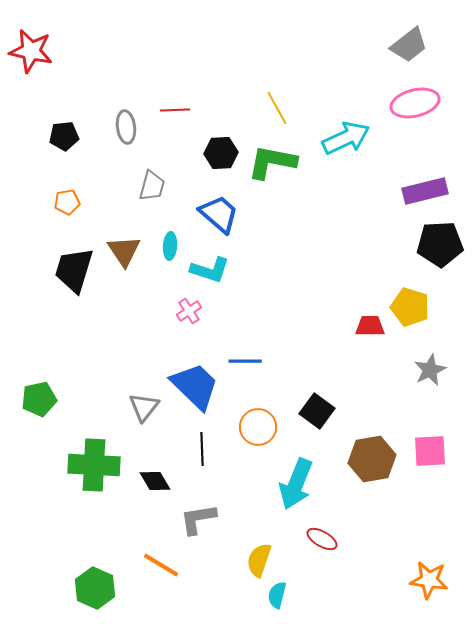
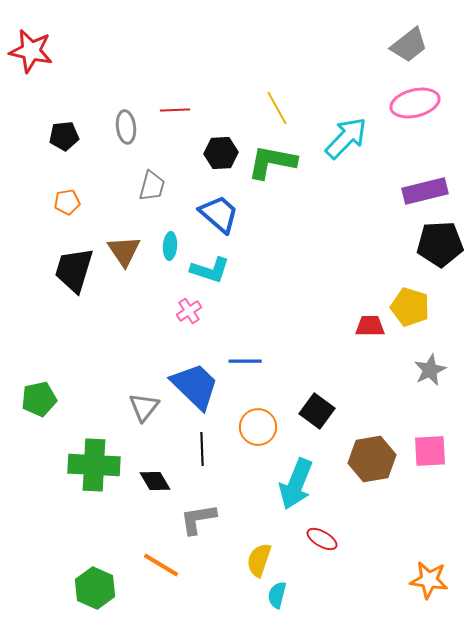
cyan arrow at (346, 138): rotated 21 degrees counterclockwise
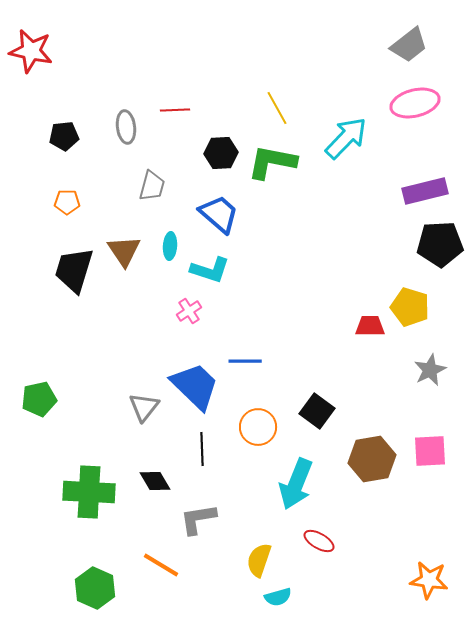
orange pentagon at (67, 202): rotated 10 degrees clockwise
green cross at (94, 465): moved 5 px left, 27 px down
red ellipse at (322, 539): moved 3 px left, 2 px down
cyan semicircle at (277, 595): moved 1 px right, 2 px down; rotated 120 degrees counterclockwise
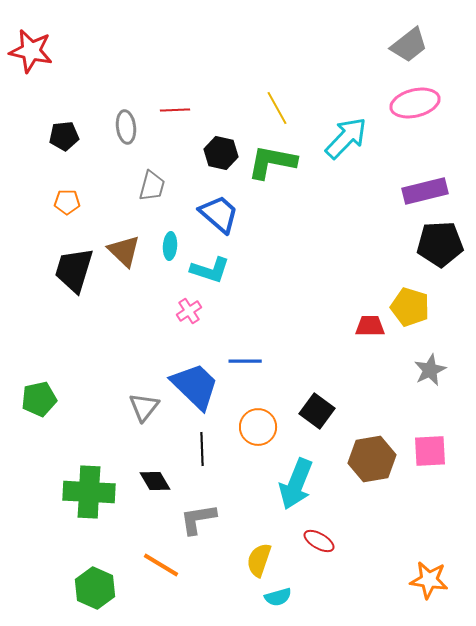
black hexagon at (221, 153): rotated 16 degrees clockwise
brown triangle at (124, 251): rotated 12 degrees counterclockwise
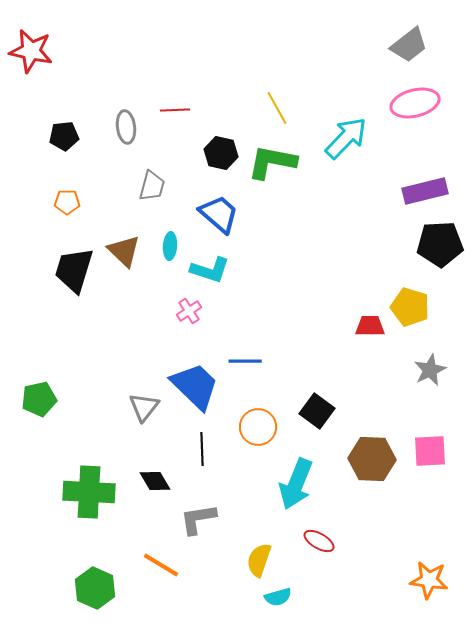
brown hexagon at (372, 459): rotated 12 degrees clockwise
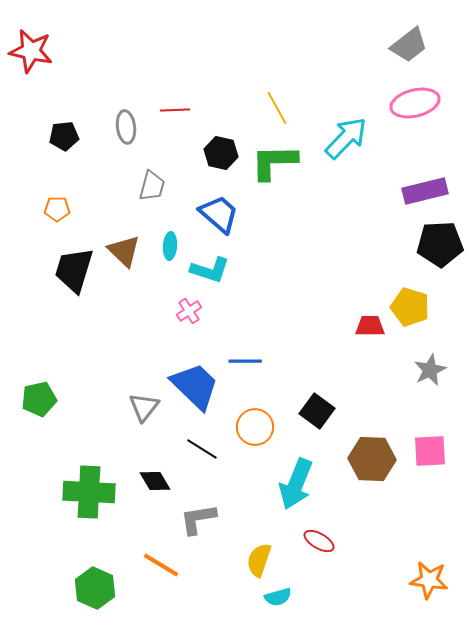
green L-shape at (272, 162): moved 2 px right; rotated 12 degrees counterclockwise
orange pentagon at (67, 202): moved 10 px left, 7 px down
orange circle at (258, 427): moved 3 px left
black line at (202, 449): rotated 56 degrees counterclockwise
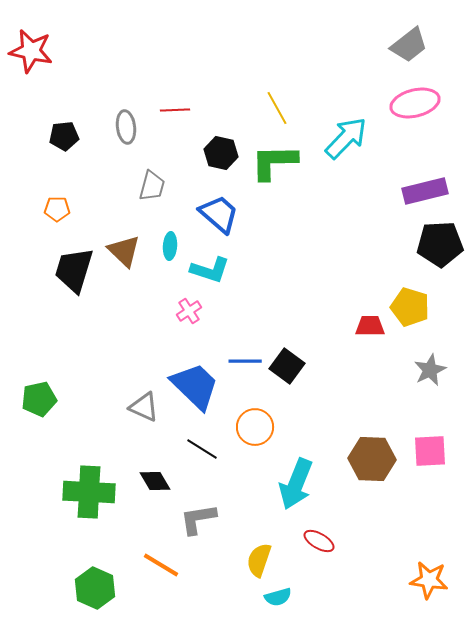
gray triangle at (144, 407): rotated 44 degrees counterclockwise
black square at (317, 411): moved 30 px left, 45 px up
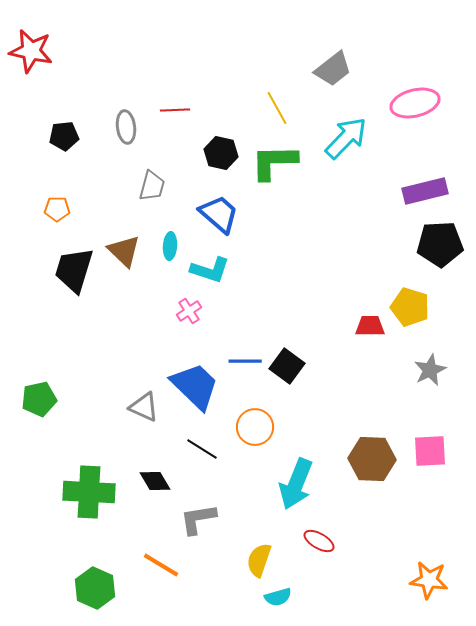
gray trapezoid at (409, 45): moved 76 px left, 24 px down
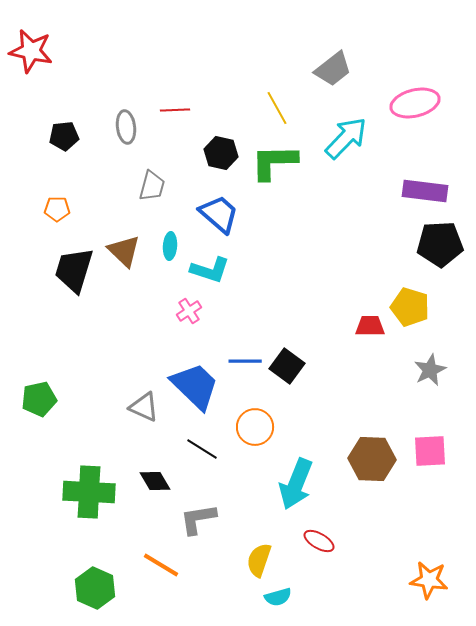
purple rectangle at (425, 191): rotated 21 degrees clockwise
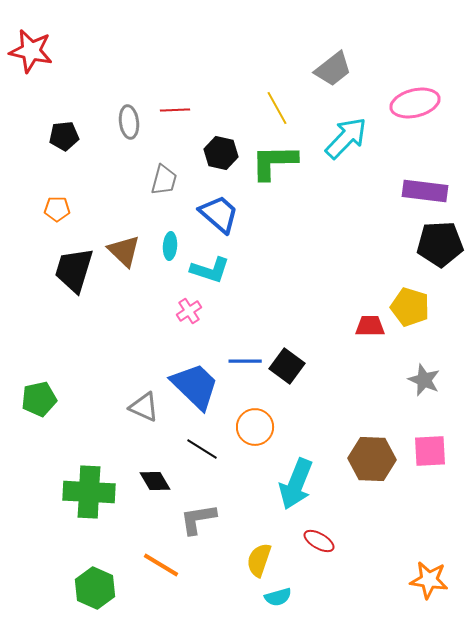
gray ellipse at (126, 127): moved 3 px right, 5 px up
gray trapezoid at (152, 186): moved 12 px right, 6 px up
gray star at (430, 370): moved 6 px left, 10 px down; rotated 24 degrees counterclockwise
